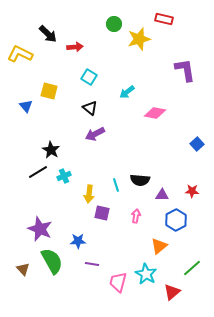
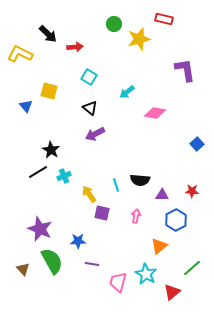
yellow arrow: rotated 138 degrees clockwise
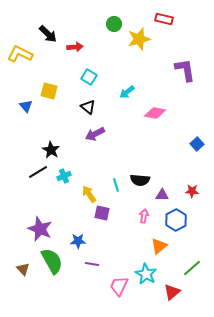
black triangle: moved 2 px left, 1 px up
pink arrow: moved 8 px right
pink trapezoid: moved 1 px right, 4 px down; rotated 10 degrees clockwise
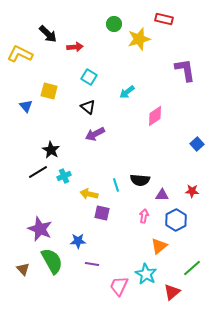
pink diamond: moved 3 px down; rotated 45 degrees counterclockwise
yellow arrow: rotated 42 degrees counterclockwise
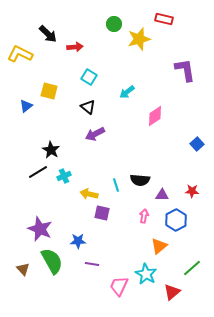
blue triangle: rotated 32 degrees clockwise
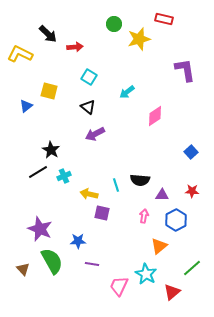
blue square: moved 6 px left, 8 px down
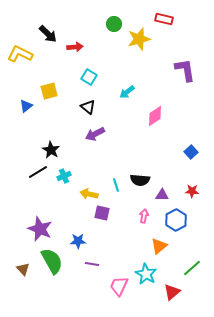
yellow square: rotated 30 degrees counterclockwise
